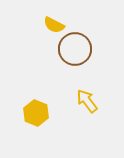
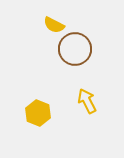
yellow arrow: rotated 10 degrees clockwise
yellow hexagon: moved 2 px right
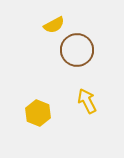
yellow semicircle: rotated 55 degrees counterclockwise
brown circle: moved 2 px right, 1 px down
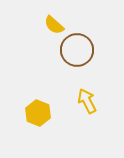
yellow semicircle: rotated 70 degrees clockwise
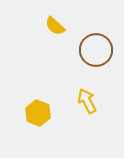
yellow semicircle: moved 1 px right, 1 px down
brown circle: moved 19 px right
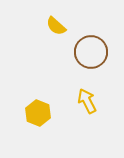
yellow semicircle: moved 1 px right
brown circle: moved 5 px left, 2 px down
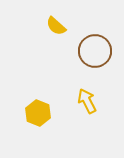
brown circle: moved 4 px right, 1 px up
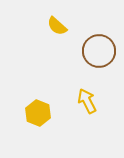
yellow semicircle: moved 1 px right
brown circle: moved 4 px right
